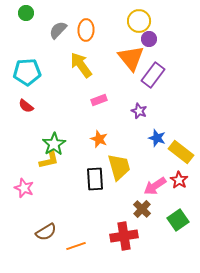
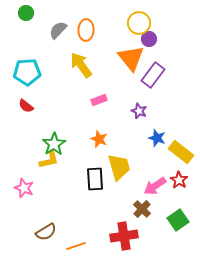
yellow circle: moved 2 px down
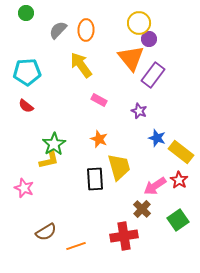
pink rectangle: rotated 49 degrees clockwise
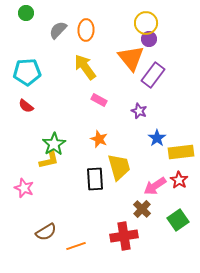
yellow circle: moved 7 px right
yellow arrow: moved 4 px right, 2 px down
blue star: rotated 18 degrees clockwise
yellow rectangle: rotated 45 degrees counterclockwise
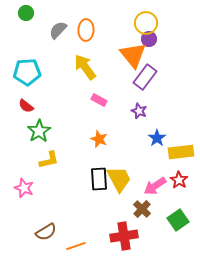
orange triangle: moved 2 px right, 3 px up
purple rectangle: moved 8 px left, 2 px down
green star: moved 15 px left, 13 px up
yellow trapezoid: moved 12 px down; rotated 12 degrees counterclockwise
black rectangle: moved 4 px right
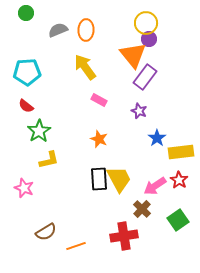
gray semicircle: rotated 24 degrees clockwise
